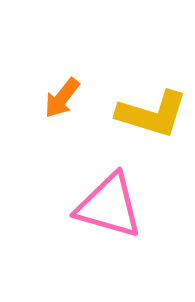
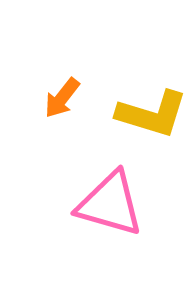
pink triangle: moved 1 px right, 2 px up
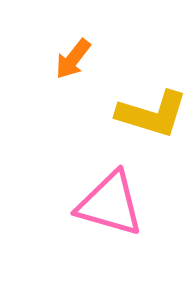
orange arrow: moved 11 px right, 39 px up
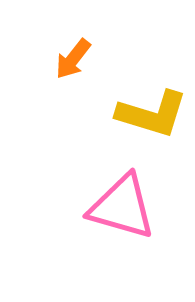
pink triangle: moved 12 px right, 3 px down
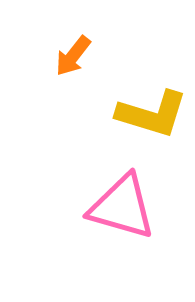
orange arrow: moved 3 px up
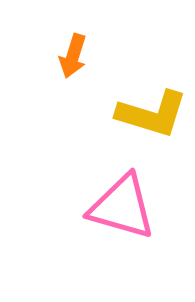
orange arrow: rotated 21 degrees counterclockwise
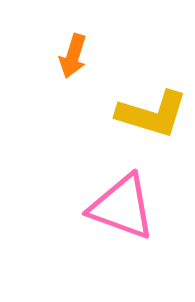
pink triangle: rotated 4 degrees clockwise
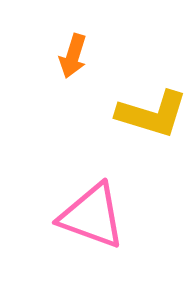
pink triangle: moved 30 px left, 9 px down
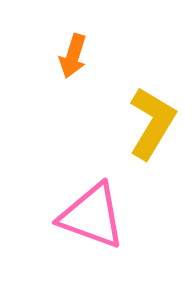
yellow L-shape: moved 9 px down; rotated 76 degrees counterclockwise
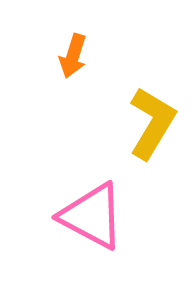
pink triangle: rotated 8 degrees clockwise
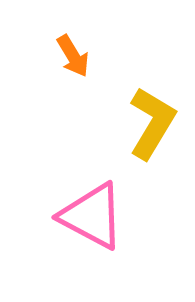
orange arrow: rotated 48 degrees counterclockwise
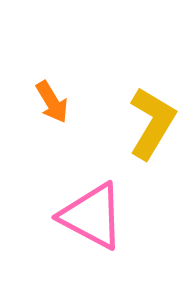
orange arrow: moved 21 px left, 46 px down
